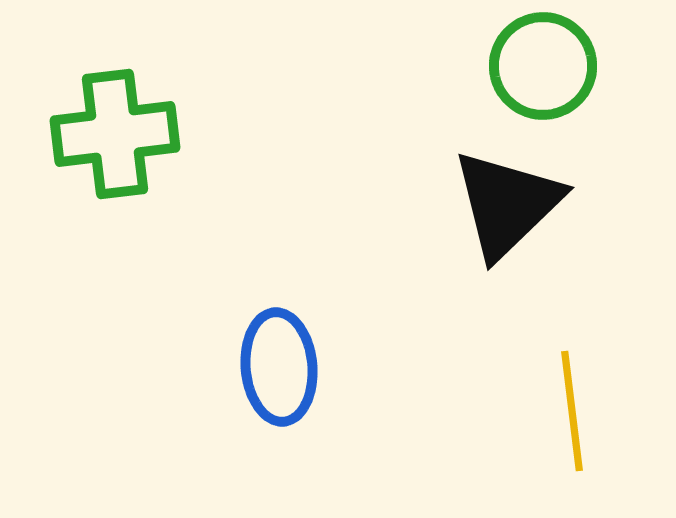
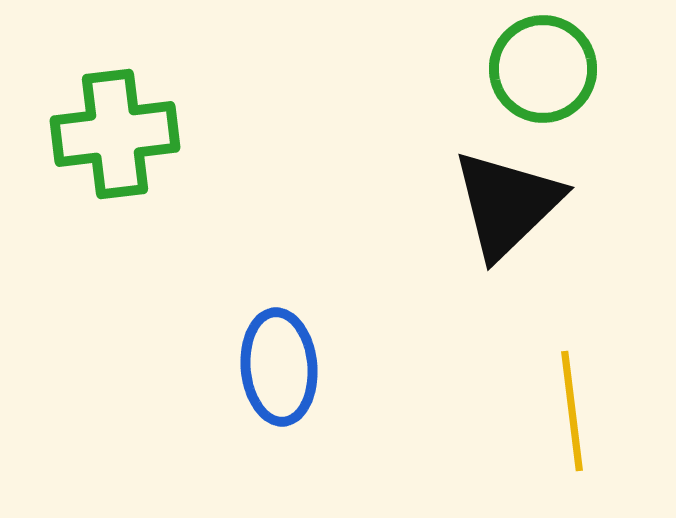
green circle: moved 3 px down
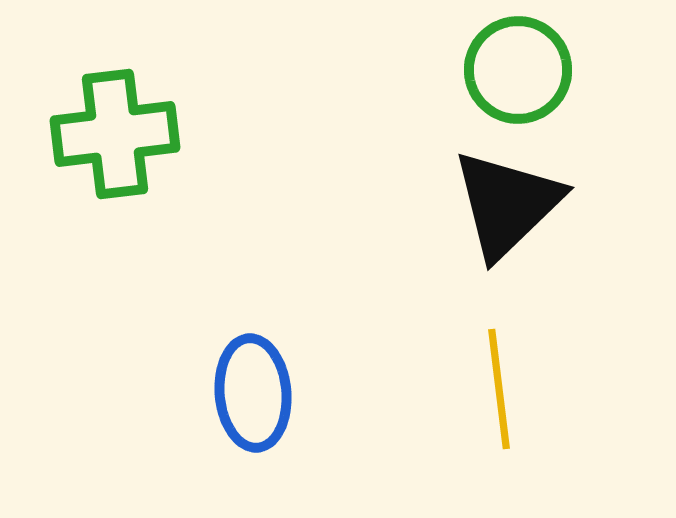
green circle: moved 25 px left, 1 px down
blue ellipse: moved 26 px left, 26 px down
yellow line: moved 73 px left, 22 px up
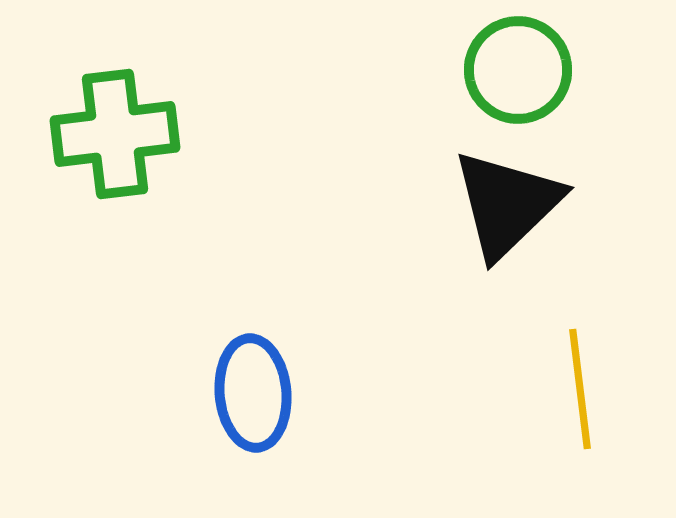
yellow line: moved 81 px right
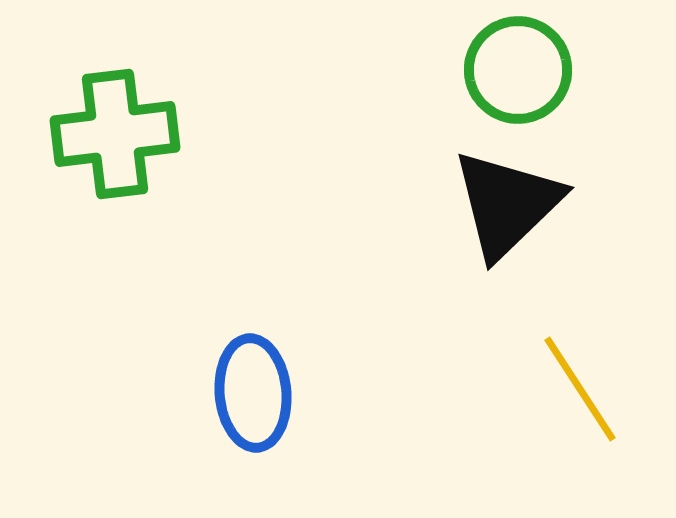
yellow line: rotated 26 degrees counterclockwise
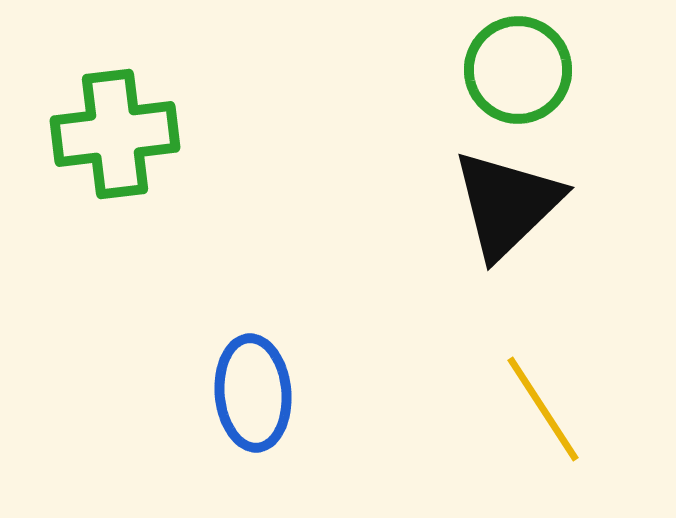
yellow line: moved 37 px left, 20 px down
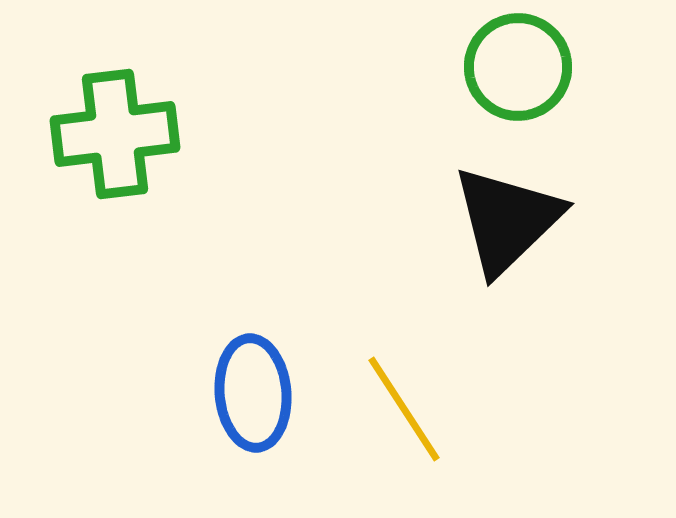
green circle: moved 3 px up
black triangle: moved 16 px down
yellow line: moved 139 px left
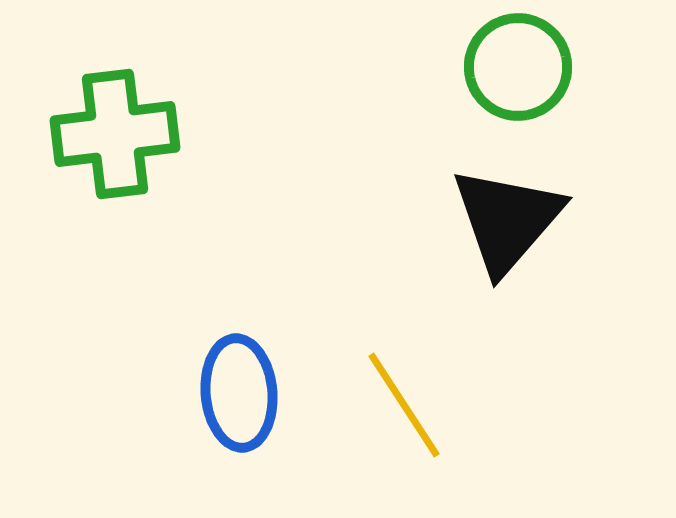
black triangle: rotated 5 degrees counterclockwise
blue ellipse: moved 14 px left
yellow line: moved 4 px up
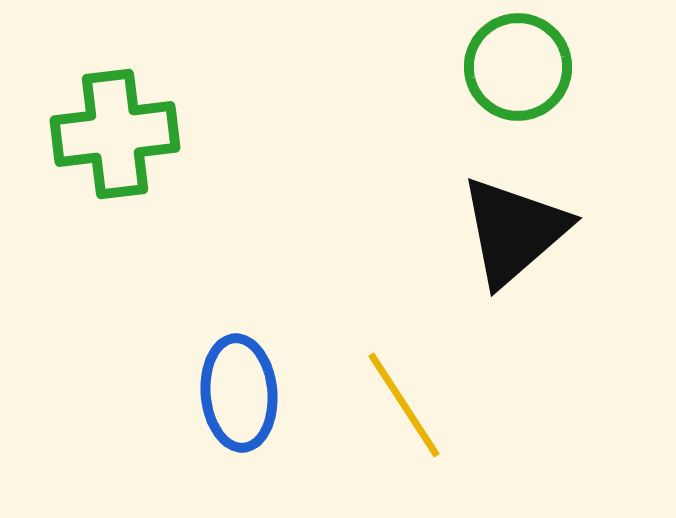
black triangle: moved 7 px right, 11 px down; rotated 8 degrees clockwise
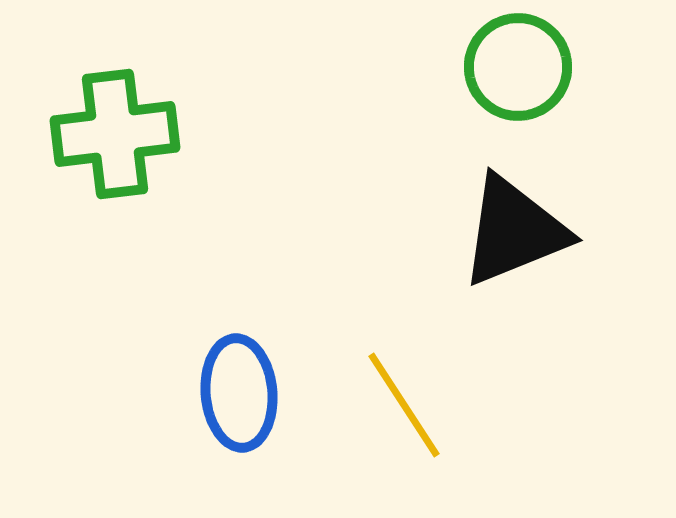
black triangle: rotated 19 degrees clockwise
